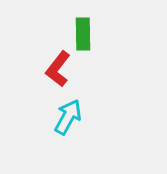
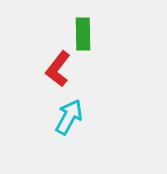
cyan arrow: moved 1 px right
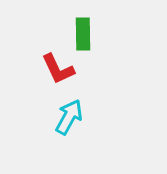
red L-shape: rotated 63 degrees counterclockwise
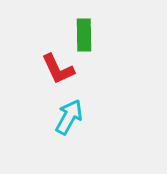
green rectangle: moved 1 px right, 1 px down
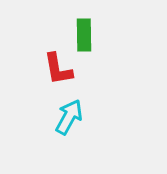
red L-shape: rotated 15 degrees clockwise
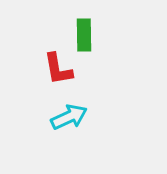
cyan arrow: rotated 36 degrees clockwise
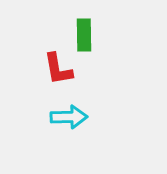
cyan arrow: rotated 24 degrees clockwise
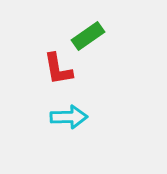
green rectangle: moved 4 px right, 1 px down; rotated 56 degrees clockwise
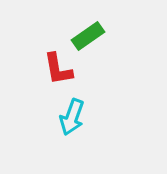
cyan arrow: moved 3 px right; rotated 111 degrees clockwise
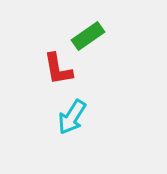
cyan arrow: rotated 12 degrees clockwise
